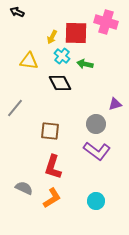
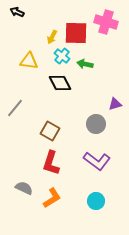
brown square: rotated 24 degrees clockwise
purple L-shape: moved 10 px down
red L-shape: moved 2 px left, 4 px up
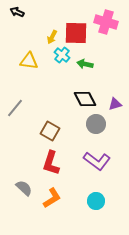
cyan cross: moved 1 px up
black diamond: moved 25 px right, 16 px down
gray semicircle: rotated 18 degrees clockwise
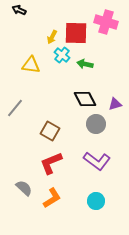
black arrow: moved 2 px right, 2 px up
yellow triangle: moved 2 px right, 4 px down
red L-shape: rotated 50 degrees clockwise
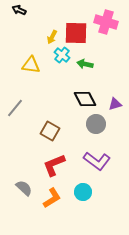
red L-shape: moved 3 px right, 2 px down
cyan circle: moved 13 px left, 9 px up
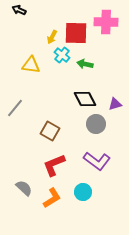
pink cross: rotated 15 degrees counterclockwise
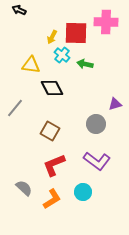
black diamond: moved 33 px left, 11 px up
orange L-shape: moved 1 px down
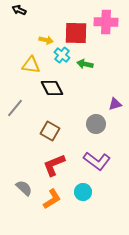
yellow arrow: moved 6 px left, 3 px down; rotated 104 degrees counterclockwise
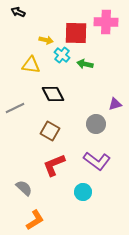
black arrow: moved 1 px left, 2 px down
black diamond: moved 1 px right, 6 px down
gray line: rotated 24 degrees clockwise
orange L-shape: moved 17 px left, 21 px down
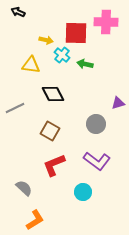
purple triangle: moved 3 px right, 1 px up
